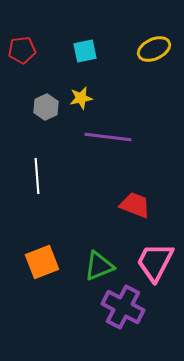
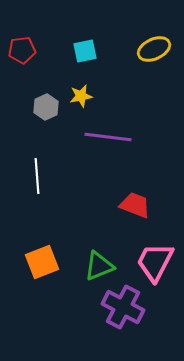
yellow star: moved 2 px up
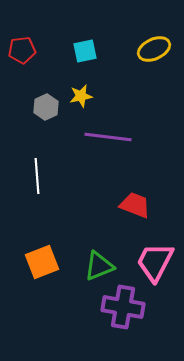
purple cross: rotated 18 degrees counterclockwise
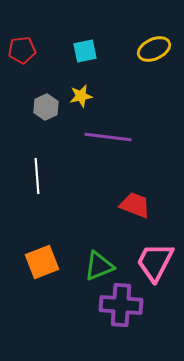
purple cross: moved 2 px left, 2 px up; rotated 6 degrees counterclockwise
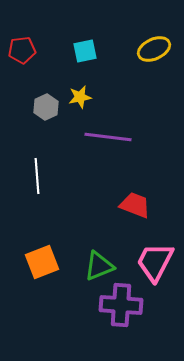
yellow star: moved 1 px left, 1 px down
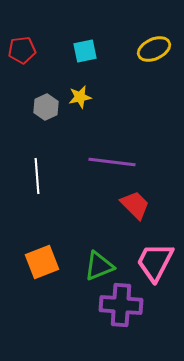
purple line: moved 4 px right, 25 px down
red trapezoid: rotated 24 degrees clockwise
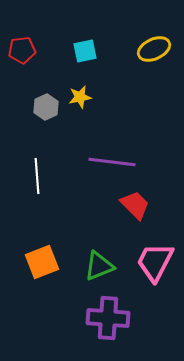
purple cross: moved 13 px left, 13 px down
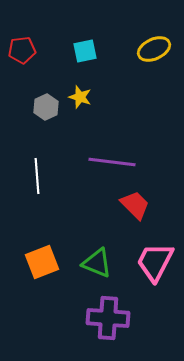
yellow star: rotated 30 degrees clockwise
green triangle: moved 2 px left, 3 px up; rotated 44 degrees clockwise
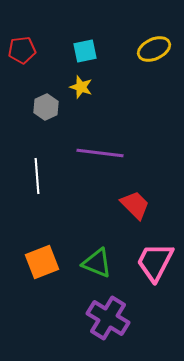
yellow star: moved 1 px right, 10 px up
purple line: moved 12 px left, 9 px up
purple cross: rotated 27 degrees clockwise
